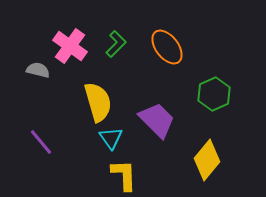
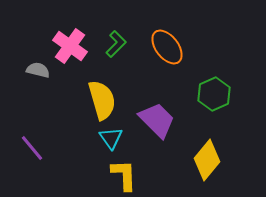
yellow semicircle: moved 4 px right, 2 px up
purple line: moved 9 px left, 6 px down
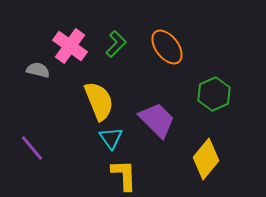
yellow semicircle: moved 3 px left, 1 px down; rotated 6 degrees counterclockwise
yellow diamond: moved 1 px left, 1 px up
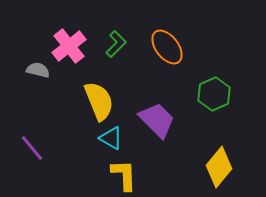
pink cross: moved 1 px left; rotated 16 degrees clockwise
cyan triangle: rotated 25 degrees counterclockwise
yellow diamond: moved 13 px right, 8 px down
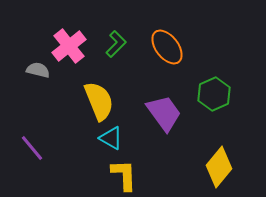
purple trapezoid: moved 7 px right, 7 px up; rotated 9 degrees clockwise
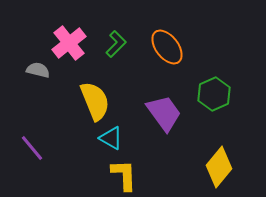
pink cross: moved 3 px up
yellow semicircle: moved 4 px left
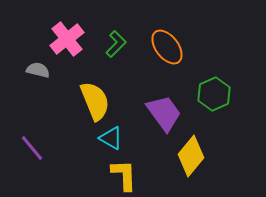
pink cross: moved 2 px left, 4 px up
yellow diamond: moved 28 px left, 11 px up
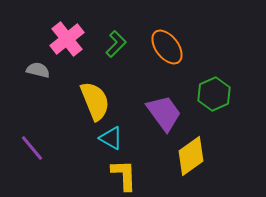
yellow diamond: rotated 15 degrees clockwise
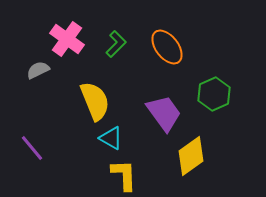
pink cross: rotated 16 degrees counterclockwise
gray semicircle: rotated 40 degrees counterclockwise
